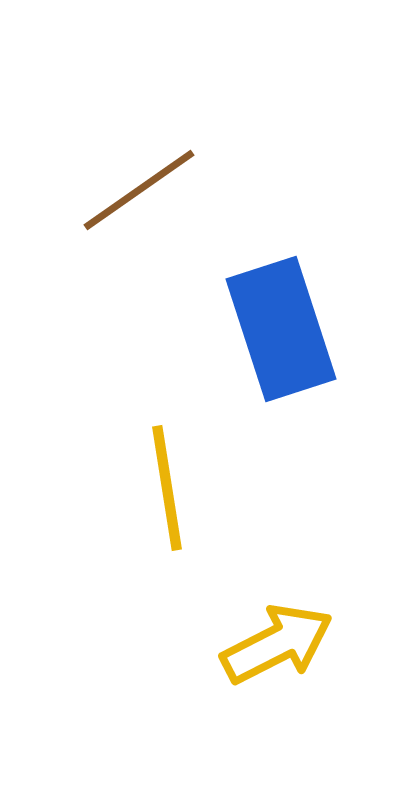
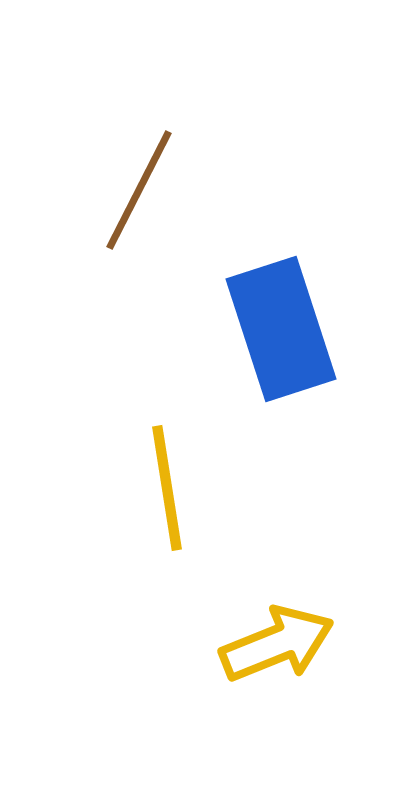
brown line: rotated 28 degrees counterclockwise
yellow arrow: rotated 5 degrees clockwise
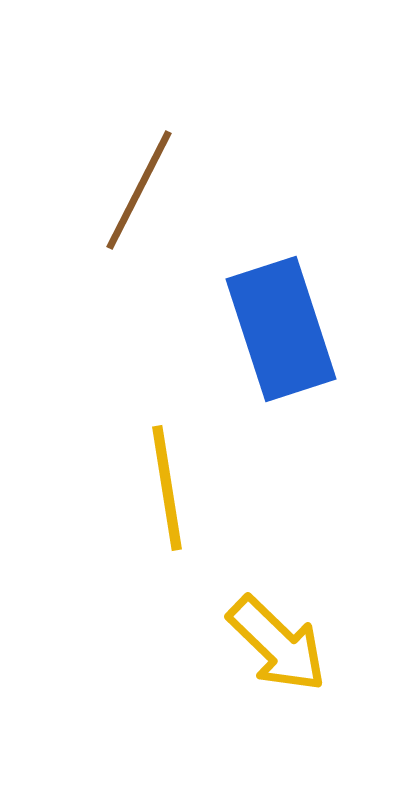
yellow arrow: rotated 66 degrees clockwise
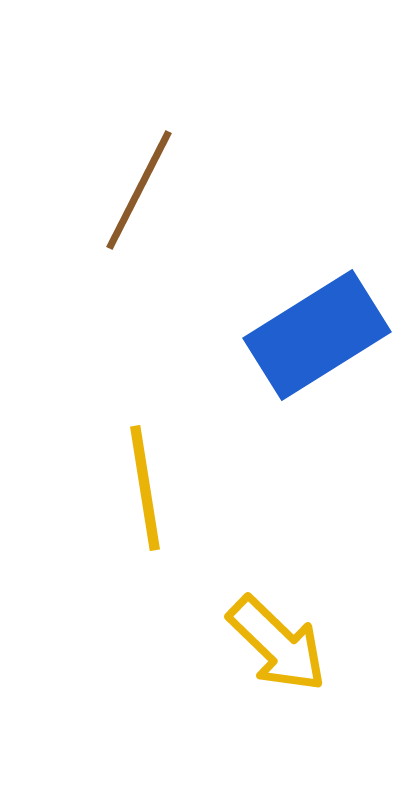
blue rectangle: moved 36 px right, 6 px down; rotated 76 degrees clockwise
yellow line: moved 22 px left
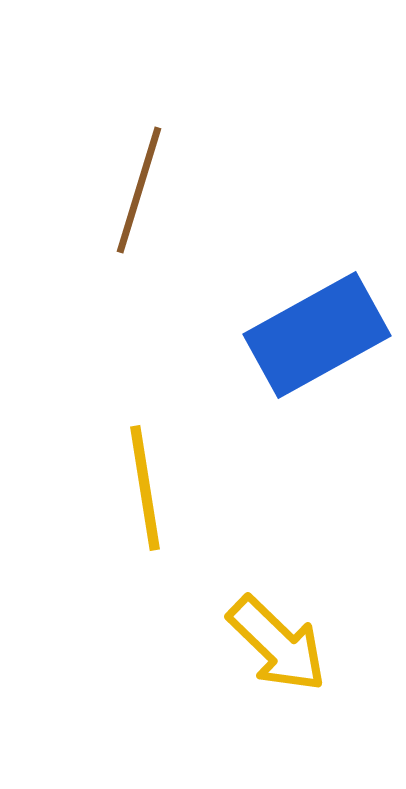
brown line: rotated 10 degrees counterclockwise
blue rectangle: rotated 3 degrees clockwise
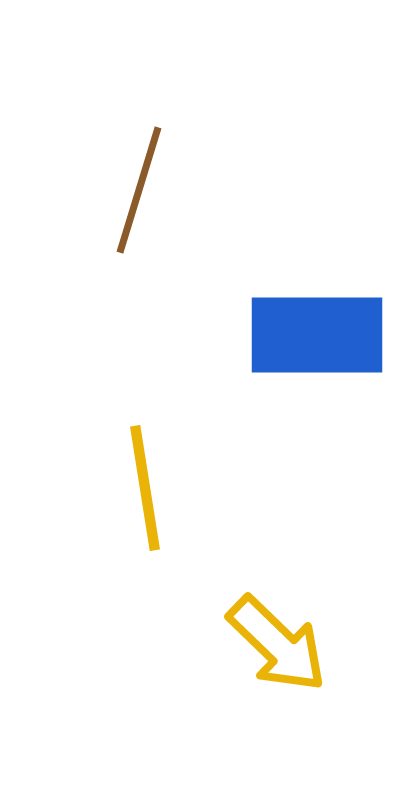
blue rectangle: rotated 29 degrees clockwise
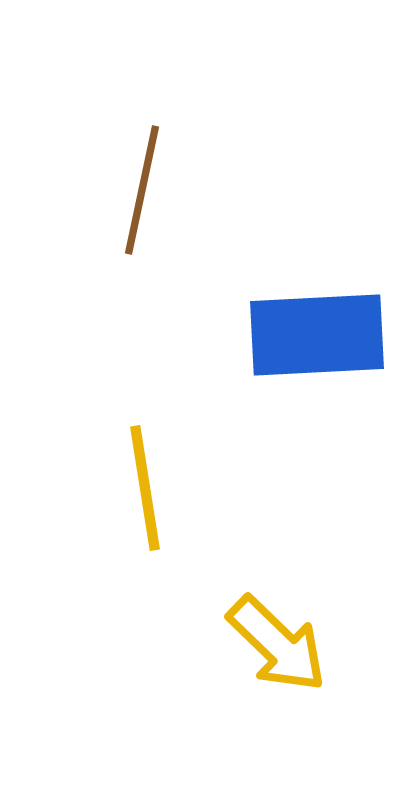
brown line: moved 3 px right; rotated 5 degrees counterclockwise
blue rectangle: rotated 3 degrees counterclockwise
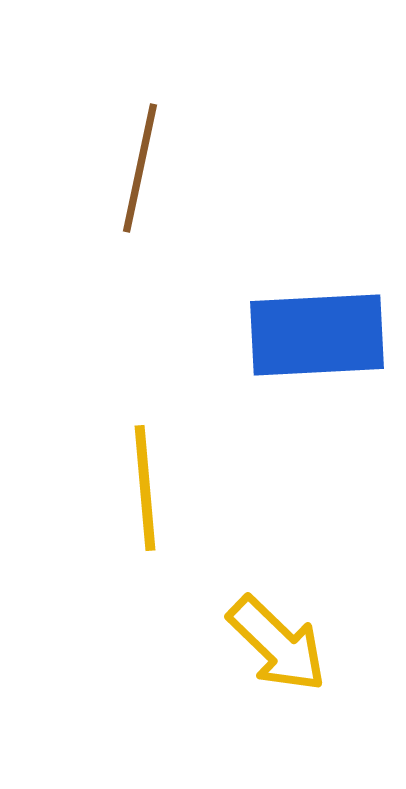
brown line: moved 2 px left, 22 px up
yellow line: rotated 4 degrees clockwise
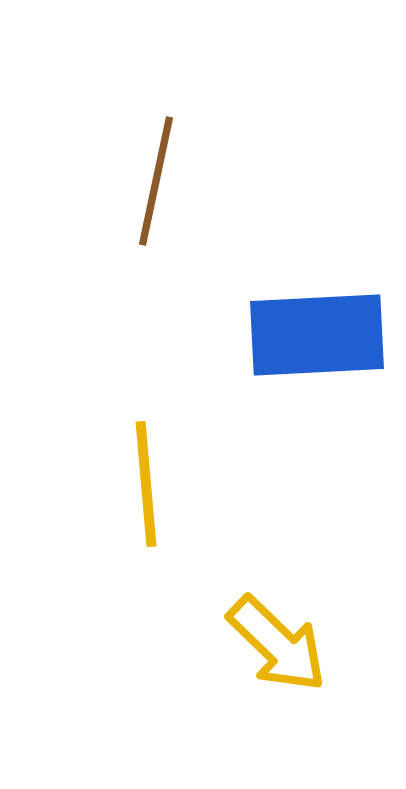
brown line: moved 16 px right, 13 px down
yellow line: moved 1 px right, 4 px up
